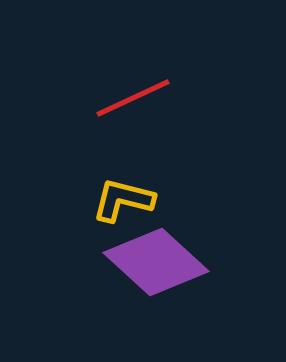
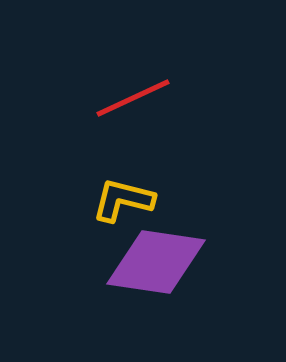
purple diamond: rotated 34 degrees counterclockwise
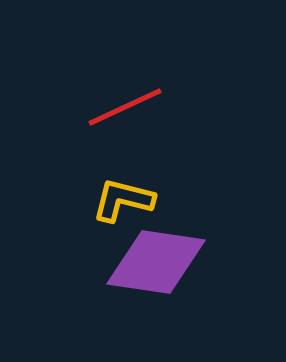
red line: moved 8 px left, 9 px down
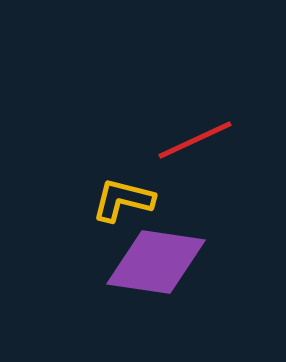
red line: moved 70 px right, 33 px down
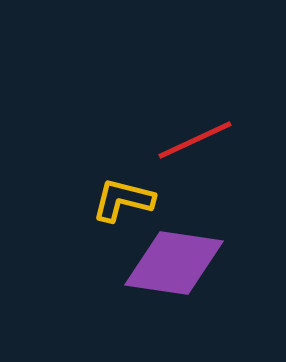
purple diamond: moved 18 px right, 1 px down
